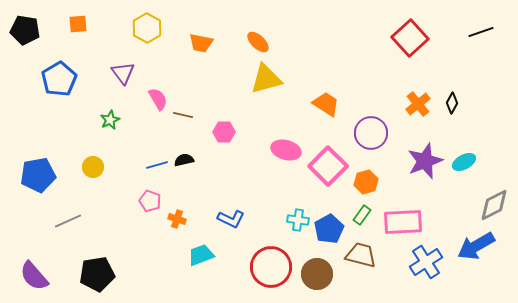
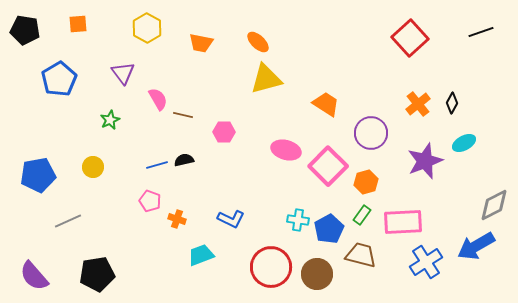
cyan ellipse at (464, 162): moved 19 px up
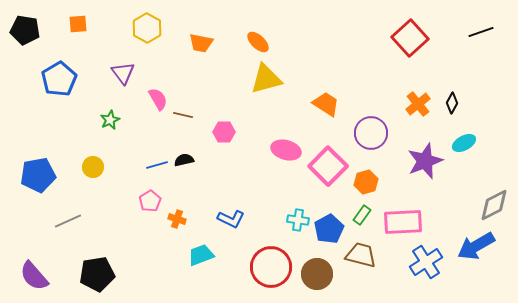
pink pentagon at (150, 201): rotated 20 degrees clockwise
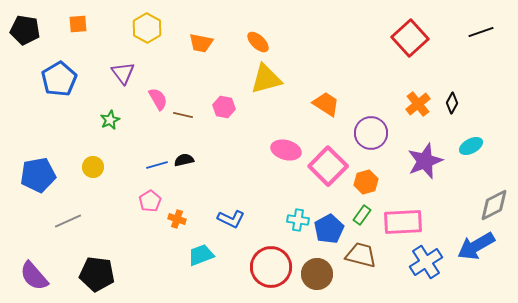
pink hexagon at (224, 132): moved 25 px up; rotated 10 degrees clockwise
cyan ellipse at (464, 143): moved 7 px right, 3 px down
black pentagon at (97, 274): rotated 16 degrees clockwise
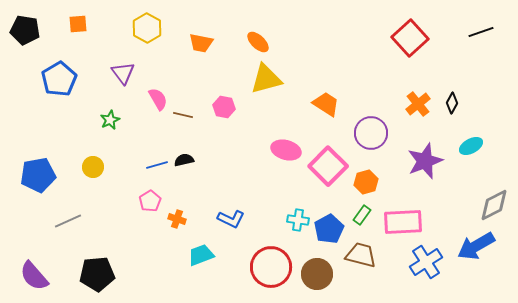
black pentagon at (97, 274): rotated 12 degrees counterclockwise
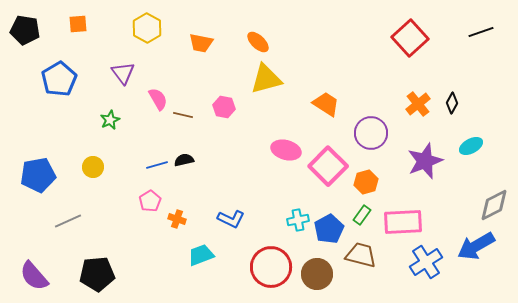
cyan cross at (298, 220): rotated 20 degrees counterclockwise
